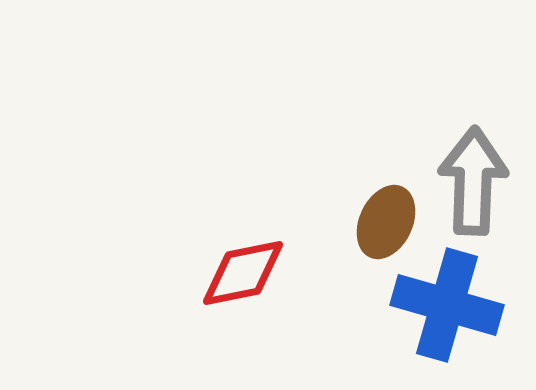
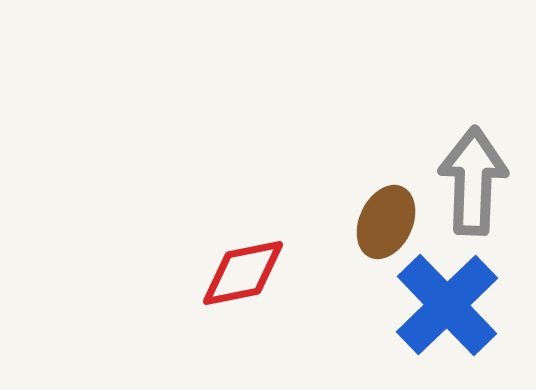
blue cross: rotated 30 degrees clockwise
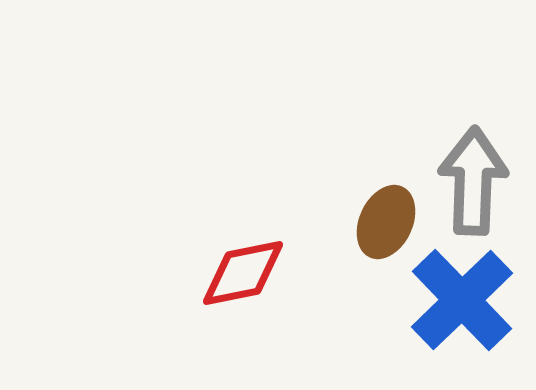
blue cross: moved 15 px right, 5 px up
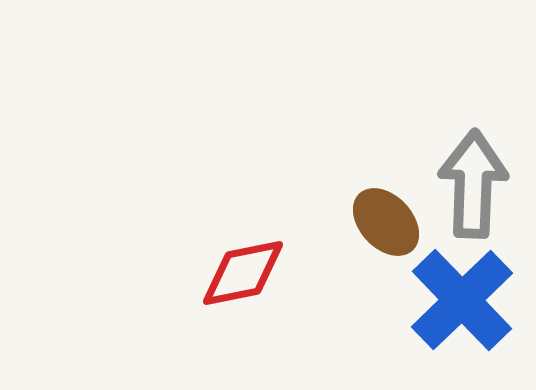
gray arrow: moved 3 px down
brown ellipse: rotated 68 degrees counterclockwise
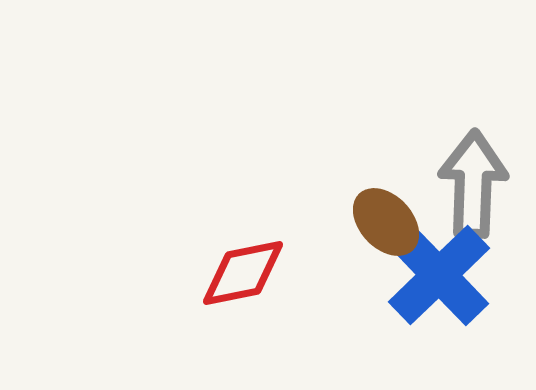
blue cross: moved 23 px left, 25 px up
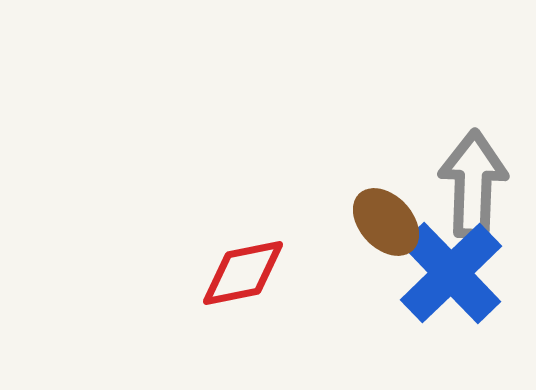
blue cross: moved 12 px right, 2 px up
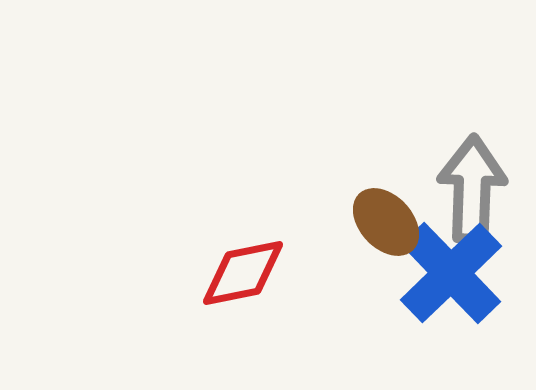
gray arrow: moved 1 px left, 5 px down
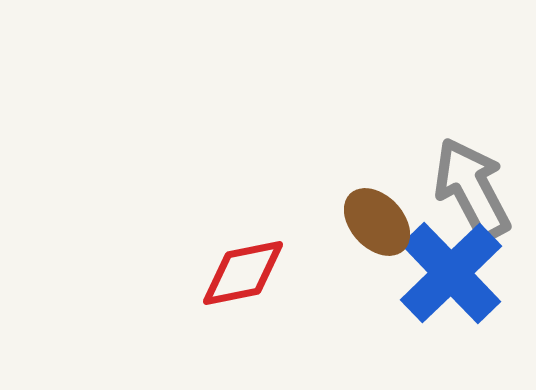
gray arrow: rotated 30 degrees counterclockwise
brown ellipse: moved 9 px left
